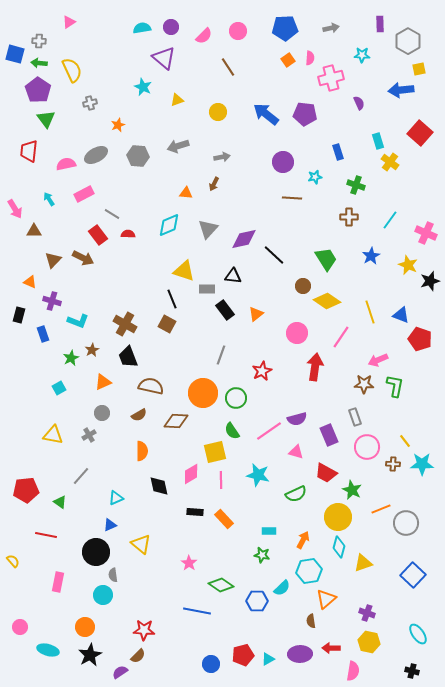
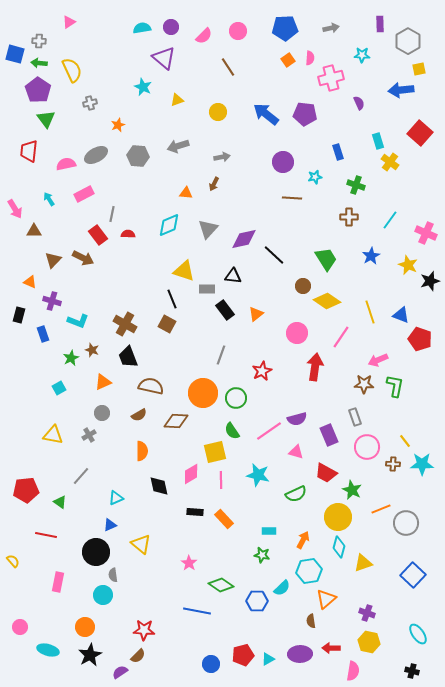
gray line at (112, 214): rotated 70 degrees clockwise
brown star at (92, 350): rotated 24 degrees counterclockwise
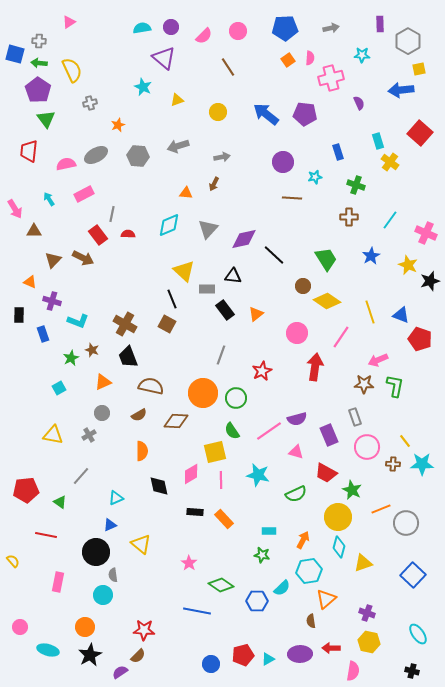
yellow triangle at (184, 271): rotated 25 degrees clockwise
black rectangle at (19, 315): rotated 14 degrees counterclockwise
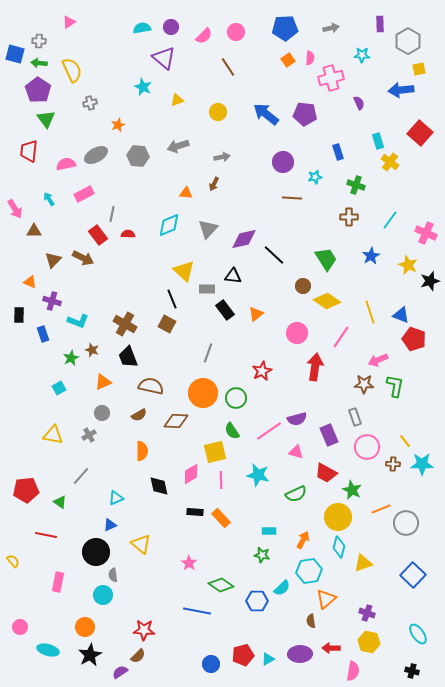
pink circle at (238, 31): moved 2 px left, 1 px down
red pentagon at (420, 339): moved 6 px left
gray line at (221, 355): moved 13 px left, 2 px up
orange rectangle at (224, 519): moved 3 px left, 1 px up
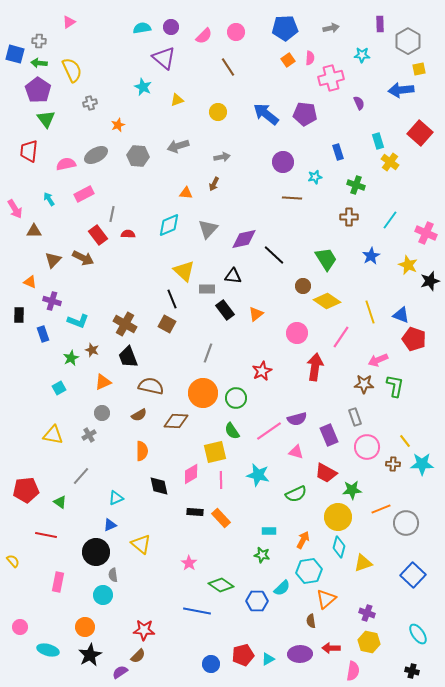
green star at (352, 490): rotated 30 degrees counterclockwise
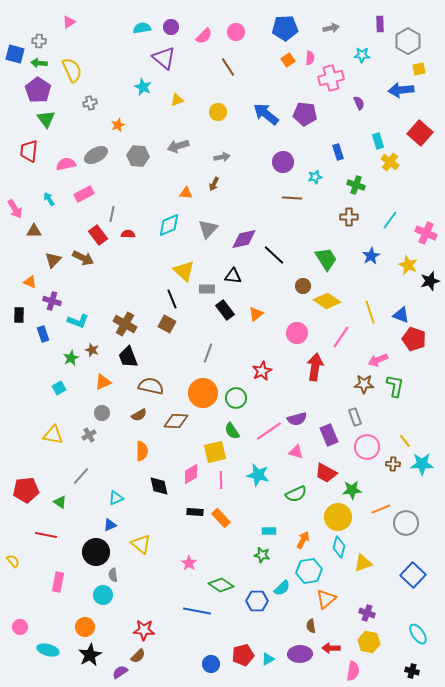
brown semicircle at (311, 621): moved 5 px down
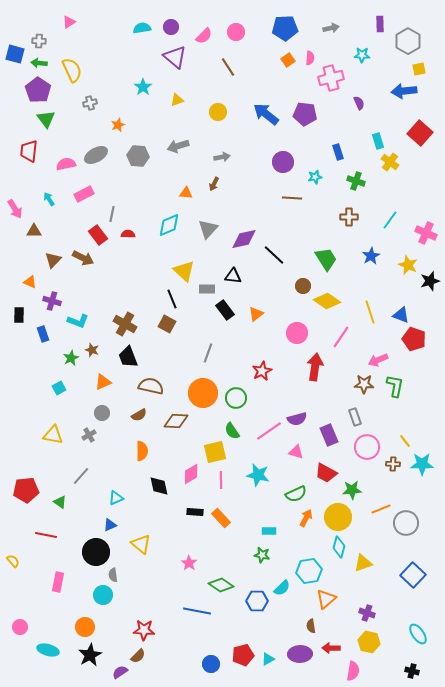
purple triangle at (164, 58): moved 11 px right, 1 px up
cyan star at (143, 87): rotated 12 degrees clockwise
blue arrow at (401, 90): moved 3 px right, 1 px down
green cross at (356, 185): moved 4 px up
orange arrow at (303, 540): moved 3 px right, 22 px up
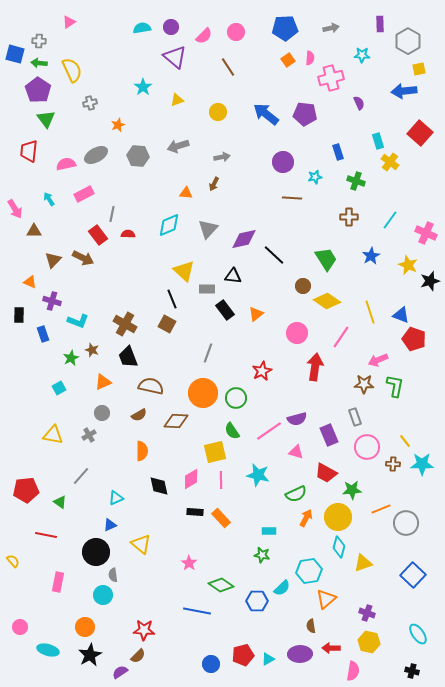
pink diamond at (191, 474): moved 5 px down
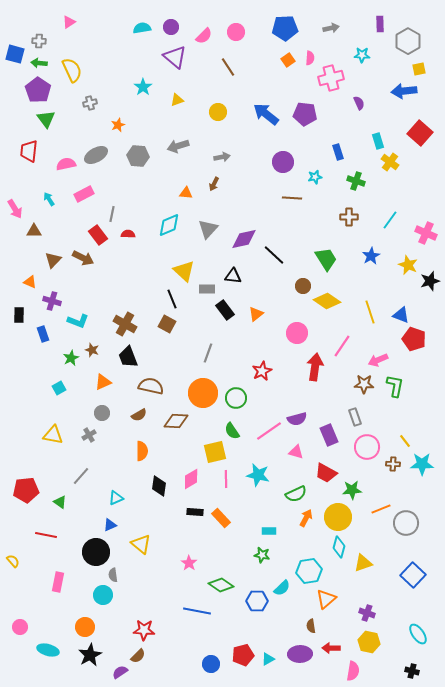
pink line at (341, 337): moved 1 px right, 9 px down
pink line at (221, 480): moved 5 px right, 1 px up
black diamond at (159, 486): rotated 20 degrees clockwise
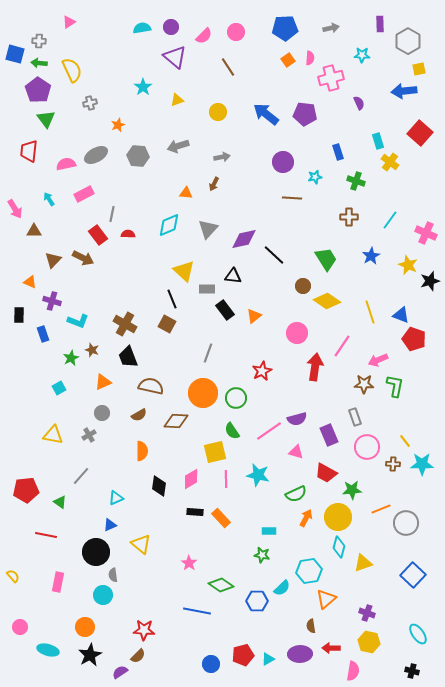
orange triangle at (256, 314): moved 2 px left, 2 px down
yellow semicircle at (13, 561): moved 15 px down
